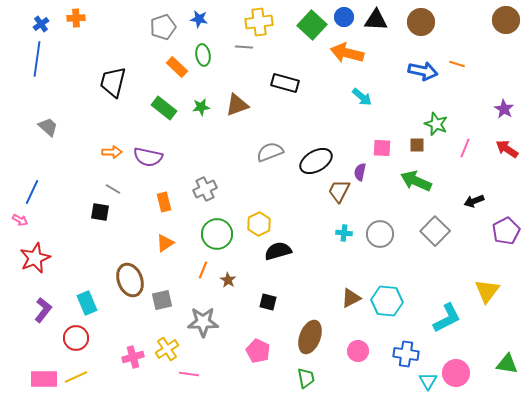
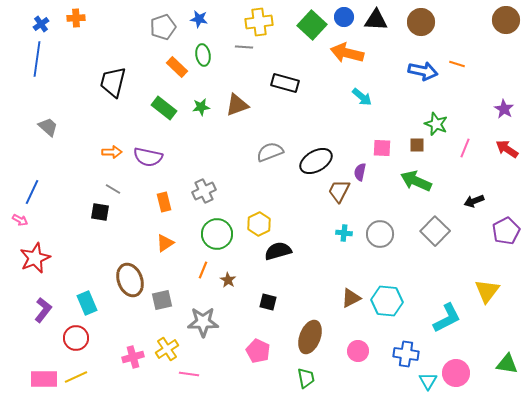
gray cross at (205, 189): moved 1 px left, 2 px down
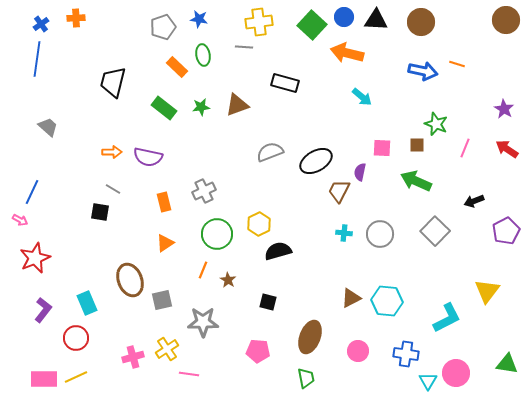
pink pentagon at (258, 351): rotated 20 degrees counterclockwise
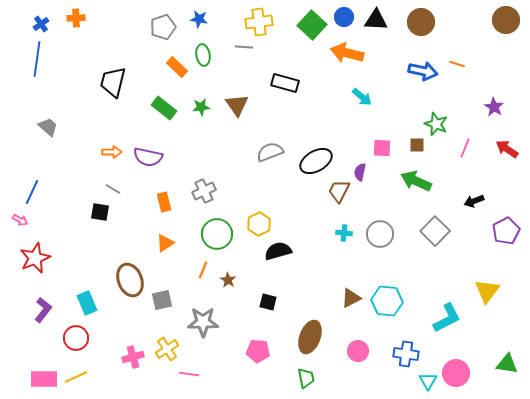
brown triangle at (237, 105): rotated 45 degrees counterclockwise
purple star at (504, 109): moved 10 px left, 2 px up
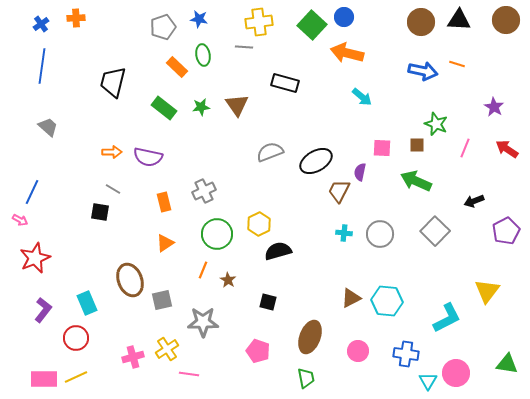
black triangle at (376, 20): moved 83 px right
blue line at (37, 59): moved 5 px right, 7 px down
pink pentagon at (258, 351): rotated 15 degrees clockwise
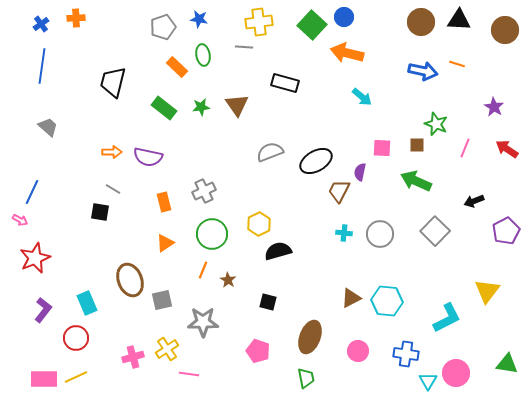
brown circle at (506, 20): moved 1 px left, 10 px down
green circle at (217, 234): moved 5 px left
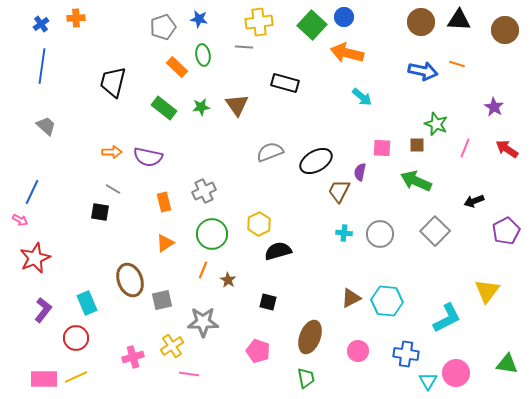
gray trapezoid at (48, 127): moved 2 px left, 1 px up
yellow cross at (167, 349): moved 5 px right, 3 px up
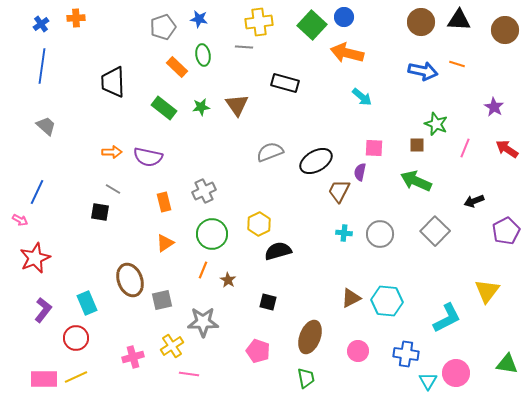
black trapezoid at (113, 82): rotated 16 degrees counterclockwise
pink square at (382, 148): moved 8 px left
blue line at (32, 192): moved 5 px right
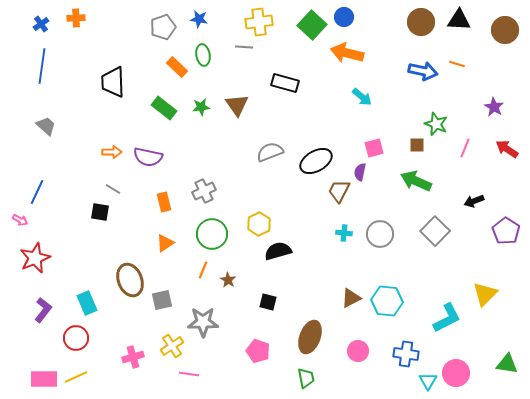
pink square at (374, 148): rotated 18 degrees counterclockwise
purple pentagon at (506, 231): rotated 12 degrees counterclockwise
yellow triangle at (487, 291): moved 2 px left, 3 px down; rotated 8 degrees clockwise
